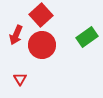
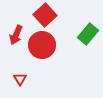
red square: moved 4 px right
green rectangle: moved 1 px right, 3 px up; rotated 15 degrees counterclockwise
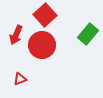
red triangle: rotated 40 degrees clockwise
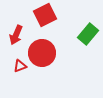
red square: rotated 15 degrees clockwise
red circle: moved 8 px down
red triangle: moved 13 px up
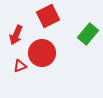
red square: moved 3 px right, 1 px down
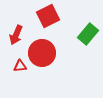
red triangle: rotated 16 degrees clockwise
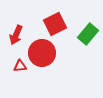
red square: moved 7 px right, 8 px down
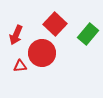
red square: rotated 20 degrees counterclockwise
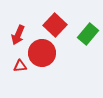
red square: moved 1 px down
red arrow: moved 2 px right
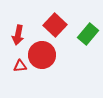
red arrow: rotated 12 degrees counterclockwise
red circle: moved 2 px down
